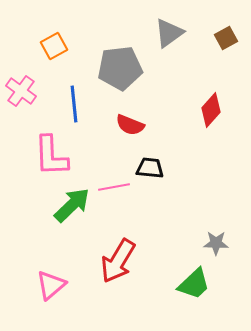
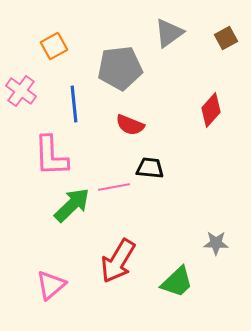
green trapezoid: moved 17 px left, 2 px up
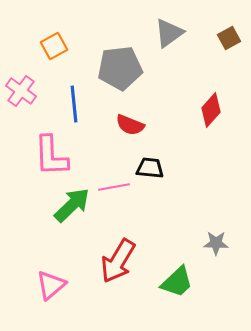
brown square: moved 3 px right
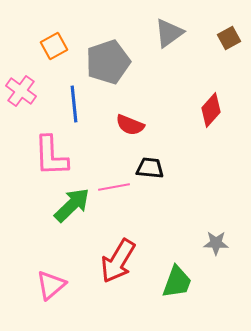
gray pentagon: moved 12 px left, 6 px up; rotated 12 degrees counterclockwise
green trapezoid: rotated 27 degrees counterclockwise
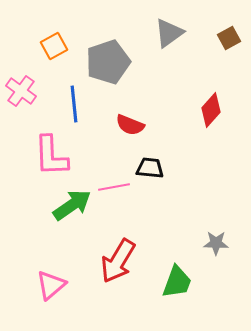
green arrow: rotated 9 degrees clockwise
